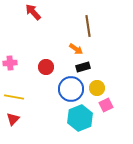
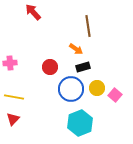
red circle: moved 4 px right
pink square: moved 9 px right, 10 px up; rotated 24 degrees counterclockwise
cyan hexagon: moved 5 px down
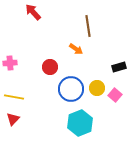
black rectangle: moved 36 px right
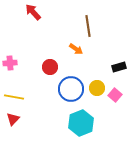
cyan hexagon: moved 1 px right
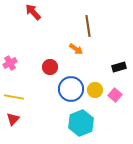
pink cross: rotated 24 degrees counterclockwise
yellow circle: moved 2 px left, 2 px down
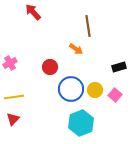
yellow line: rotated 18 degrees counterclockwise
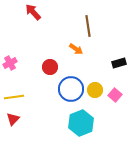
black rectangle: moved 4 px up
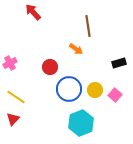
blue circle: moved 2 px left
yellow line: moved 2 px right; rotated 42 degrees clockwise
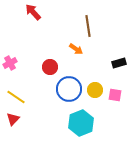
pink square: rotated 32 degrees counterclockwise
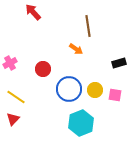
red circle: moved 7 px left, 2 px down
